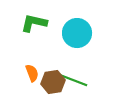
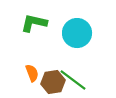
green line: rotated 16 degrees clockwise
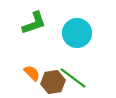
green L-shape: rotated 148 degrees clockwise
orange semicircle: rotated 24 degrees counterclockwise
green line: moved 2 px up
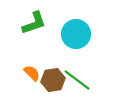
cyan circle: moved 1 px left, 1 px down
green line: moved 4 px right, 2 px down
brown hexagon: moved 2 px up
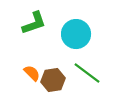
green line: moved 10 px right, 7 px up
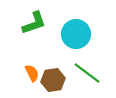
orange semicircle: rotated 18 degrees clockwise
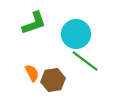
green line: moved 2 px left, 12 px up
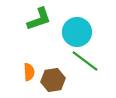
green L-shape: moved 5 px right, 4 px up
cyan circle: moved 1 px right, 2 px up
orange semicircle: moved 3 px left, 1 px up; rotated 24 degrees clockwise
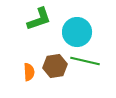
green line: rotated 24 degrees counterclockwise
brown hexagon: moved 2 px right, 14 px up
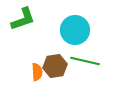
green L-shape: moved 16 px left
cyan circle: moved 2 px left, 2 px up
orange semicircle: moved 8 px right
